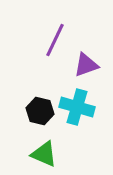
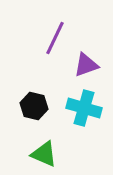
purple line: moved 2 px up
cyan cross: moved 7 px right, 1 px down
black hexagon: moved 6 px left, 5 px up
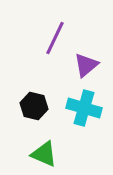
purple triangle: rotated 20 degrees counterclockwise
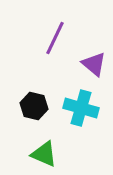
purple triangle: moved 8 px right, 1 px up; rotated 40 degrees counterclockwise
cyan cross: moved 3 px left
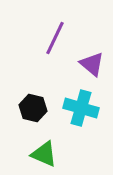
purple triangle: moved 2 px left
black hexagon: moved 1 px left, 2 px down
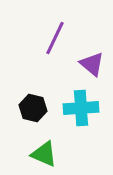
cyan cross: rotated 20 degrees counterclockwise
